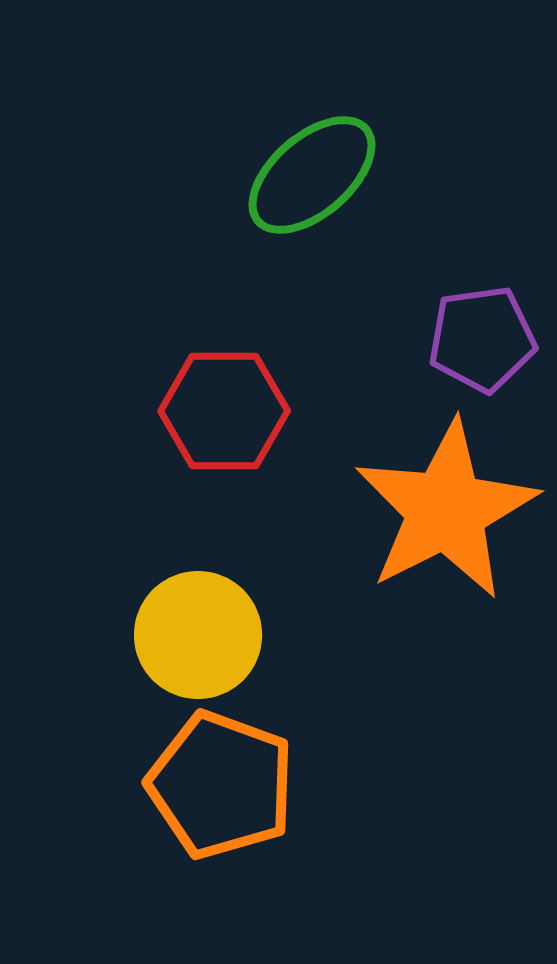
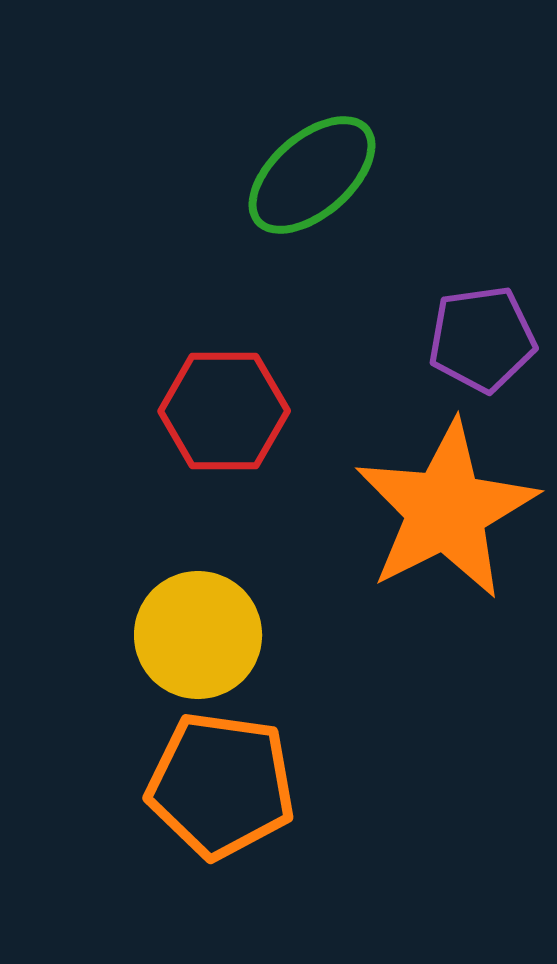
orange pentagon: rotated 12 degrees counterclockwise
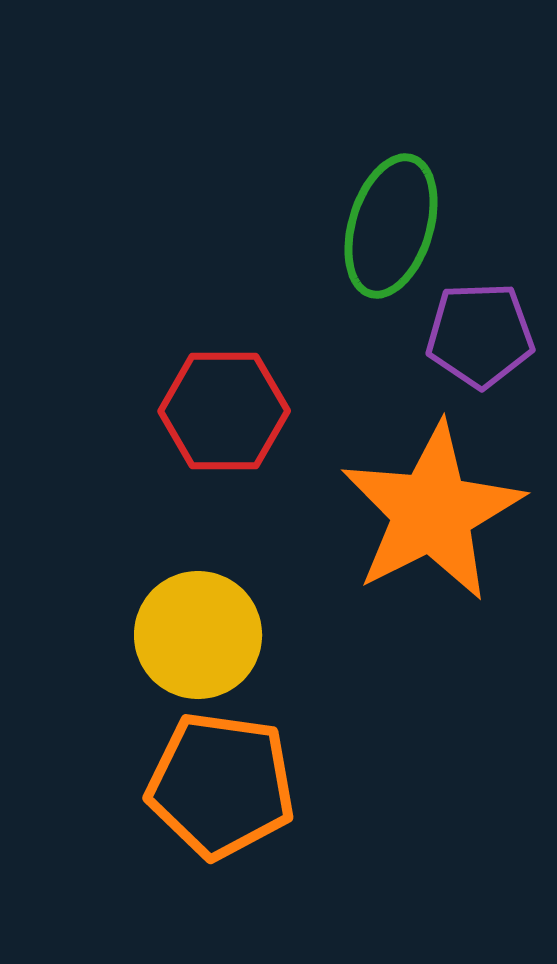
green ellipse: moved 79 px right, 51 px down; rotated 32 degrees counterclockwise
purple pentagon: moved 2 px left, 4 px up; rotated 6 degrees clockwise
orange star: moved 14 px left, 2 px down
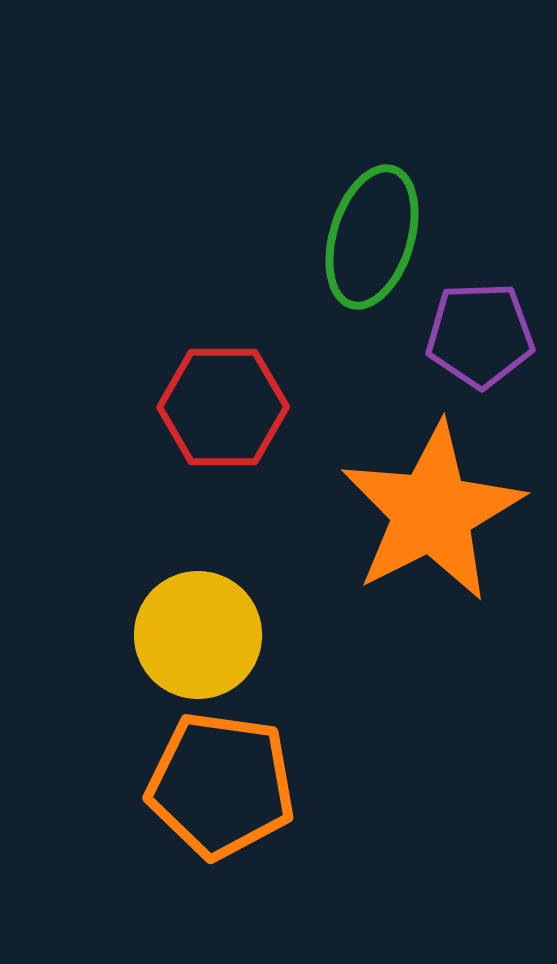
green ellipse: moved 19 px left, 11 px down
red hexagon: moved 1 px left, 4 px up
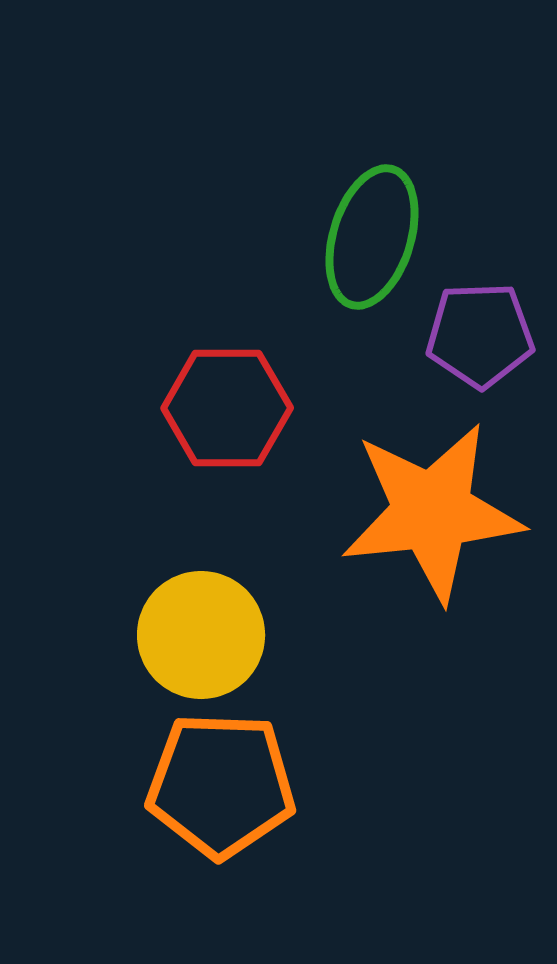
red hexagon: moved 4 px right, 1 px down
orange star: rotated 21 degrees clockwise
yellow circle: moved 3 px right
orange pentagon: rotated 6 degrees counterclockwise
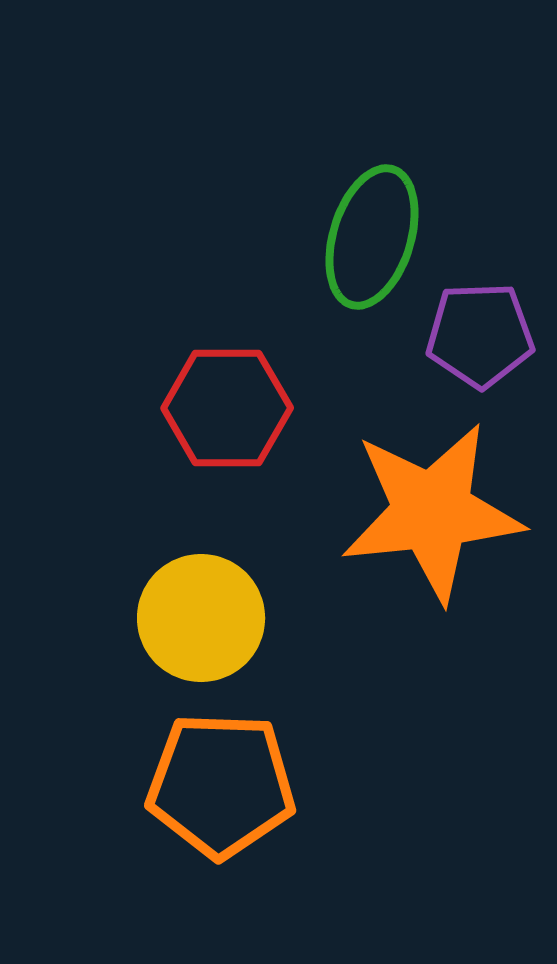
yellow circle: moved 17 px up
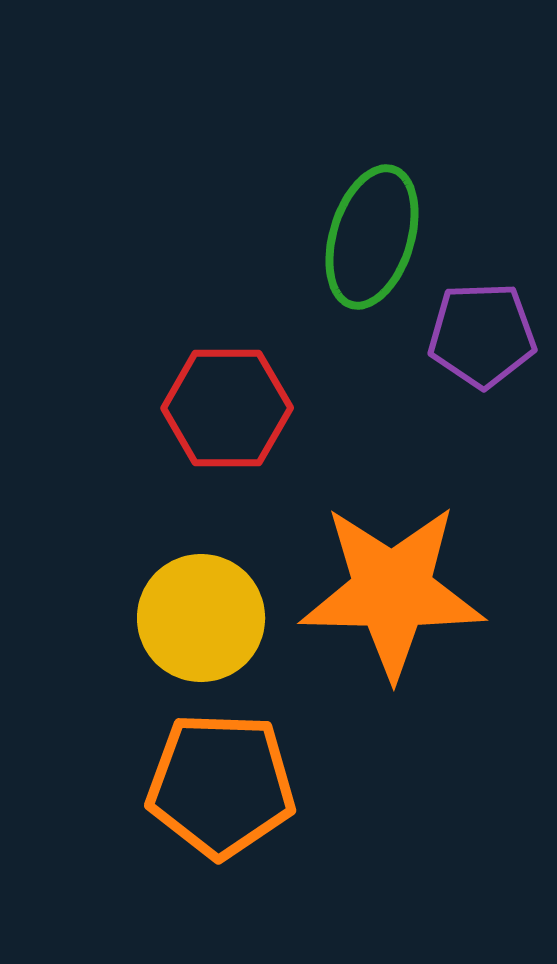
purple pentagon: moved 2 px right
orange star: moved 40 px left, 79 px down; rotated 7 degrees clockwise
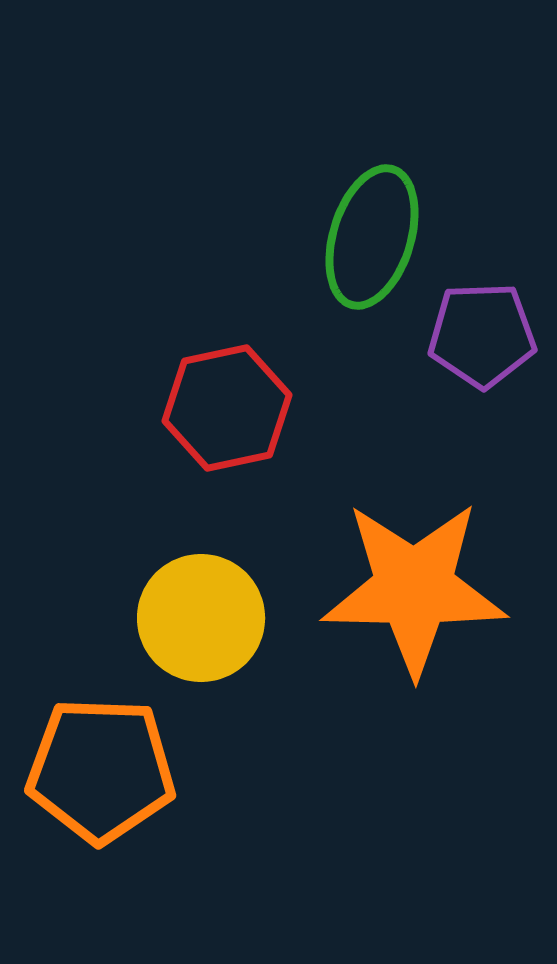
red hexagon: rotated 12 degrees counterclockwise
orange star: moved 22 px right, 3 px up
orange pentagon: moved 120 px left, 15 px up
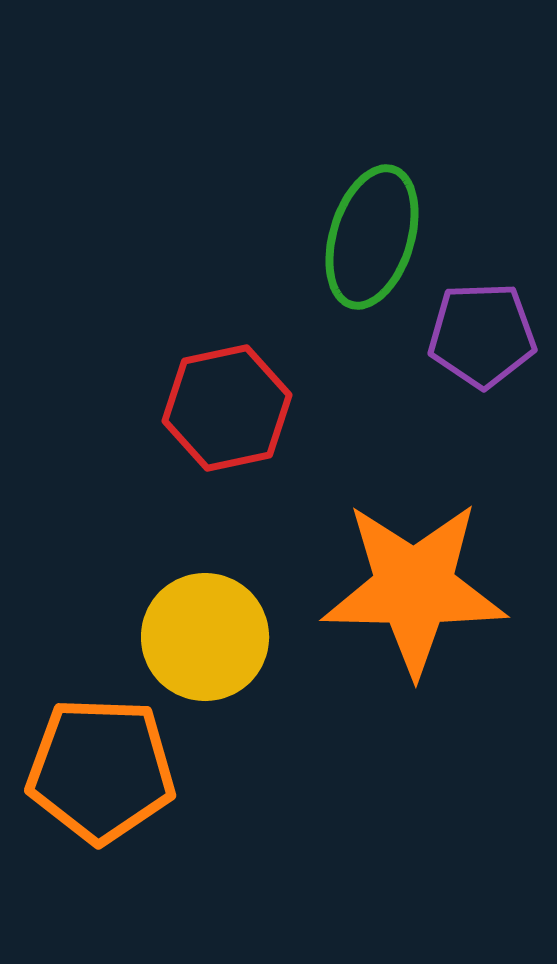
yellow circle: moved 4 px right, 19 px down
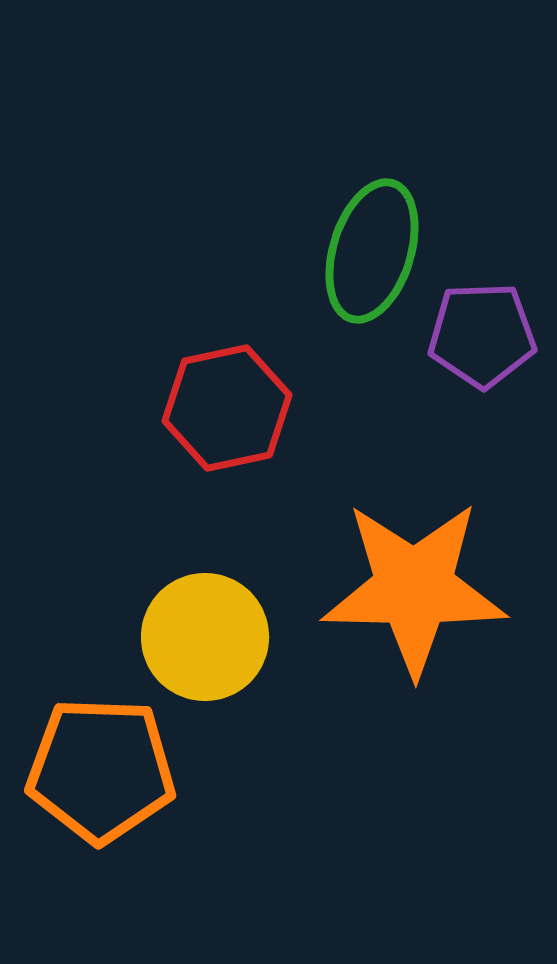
green ellipse: moved 14 px down
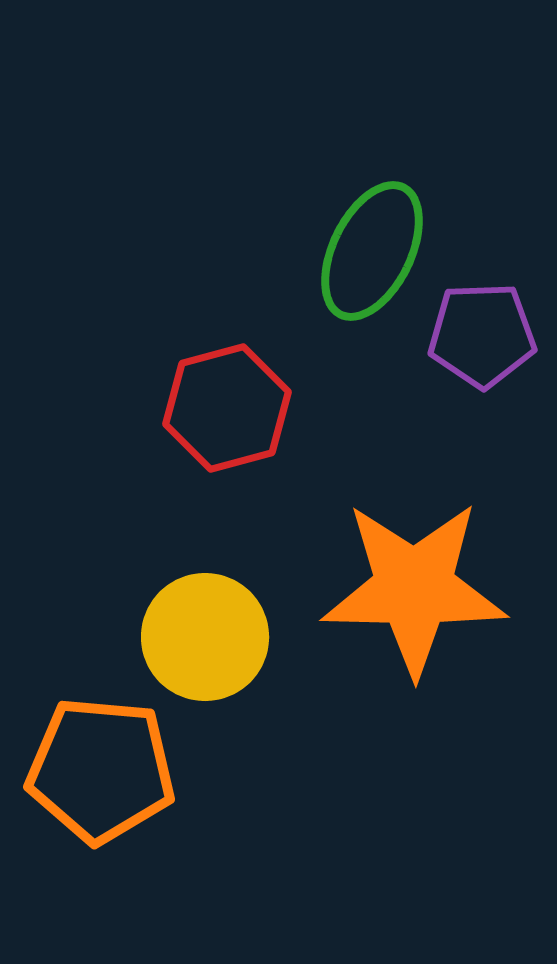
green ellipse: rotated 9 degrees clockwise
red hexagon: rotated 3 degrees counterclockwise
orange pentagon: rotated 3 degrees clockwise
